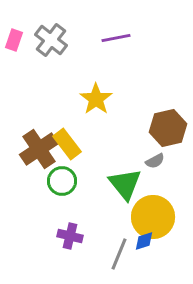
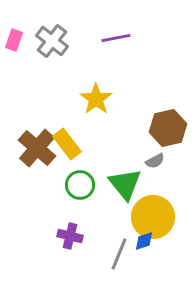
gray cross: moved 1 px right, 1 px down
brown cross: moved 2 px left, 1 px up; rotated 15 degrees counterclockwise
green circle: moved 18 px right, 4 px down
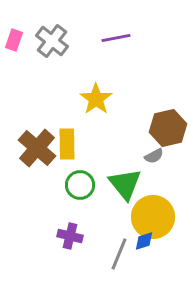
yellow rectangle: rotated 36 degrees clockwise
gray semicircle: moved 1 px left, 5 px up
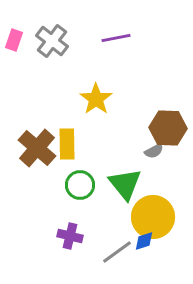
brown hexagon: rotated 15 degrees clockwise
gray semicircle: moved 5 px up
gray line: moved 2 px left, 2 px up; rotated 32 degrees clockwise
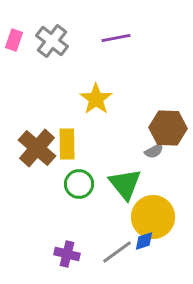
green circle: moved 1 px left, 1 px up
purple cross: moved 3 px left, 18 px down
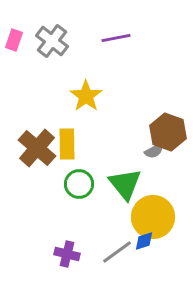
yellow star: moved 10 px left, 3 px up
brown hexagon: moved 4 px down; rotated 18 degrees clockwise
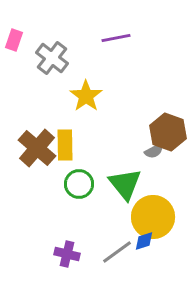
gray cross: moved 17 px down
yellow rectangle: moved 2 px left, 1 px down
